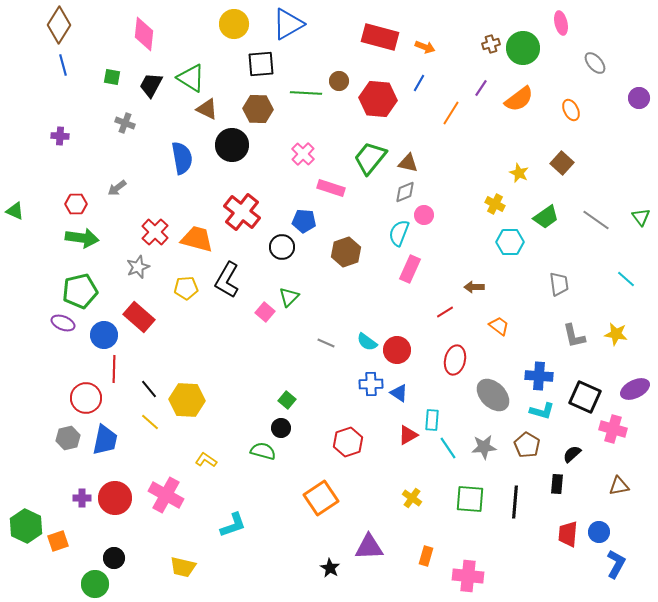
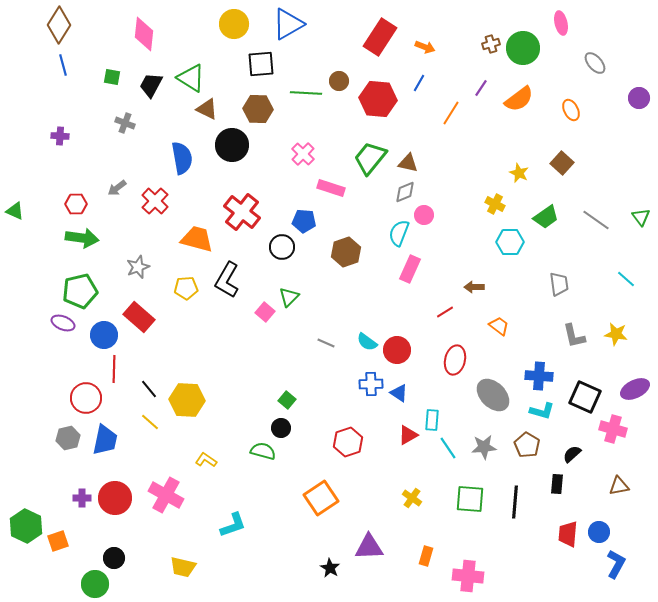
red rectangle at (380, 37): rotated 72 degrees counterclockwise
red cross at (155, 232): moved 31 px up
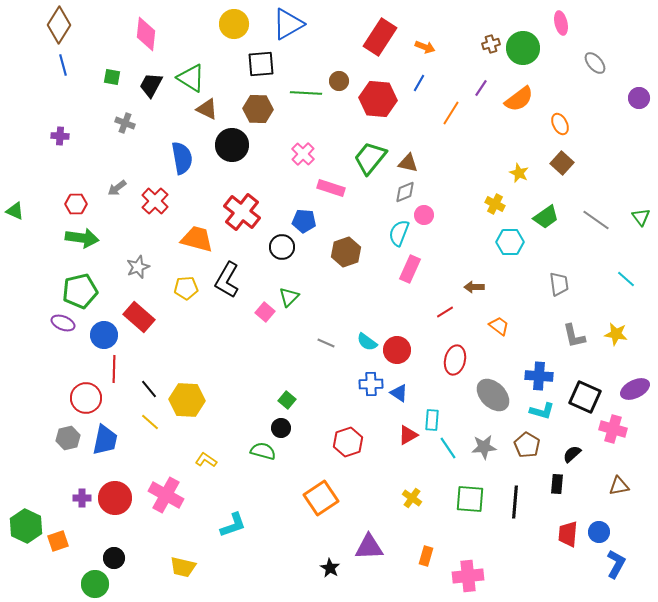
pink diamond at (144, 34): moved 2 px right
orange ellipse at (571, 110): moved 11 px left, 14 px down
pink cross at (468, 576): rotated 12 degrees counterclockwise
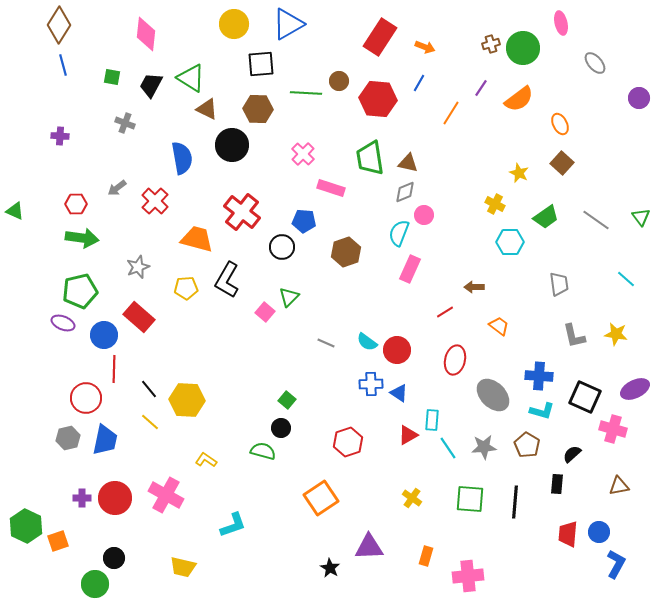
green trapezoid at (370, 158): rotated 48 degrees counterclockwise
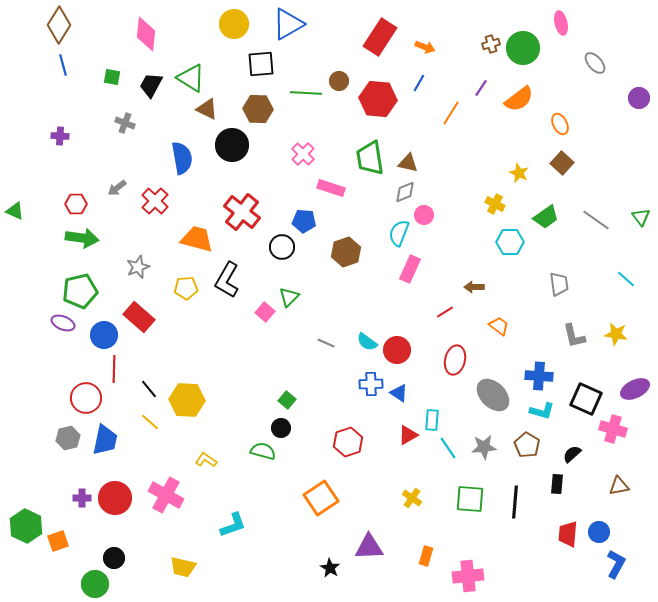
black square at (585, 397): moved 1 px right, 2 px down
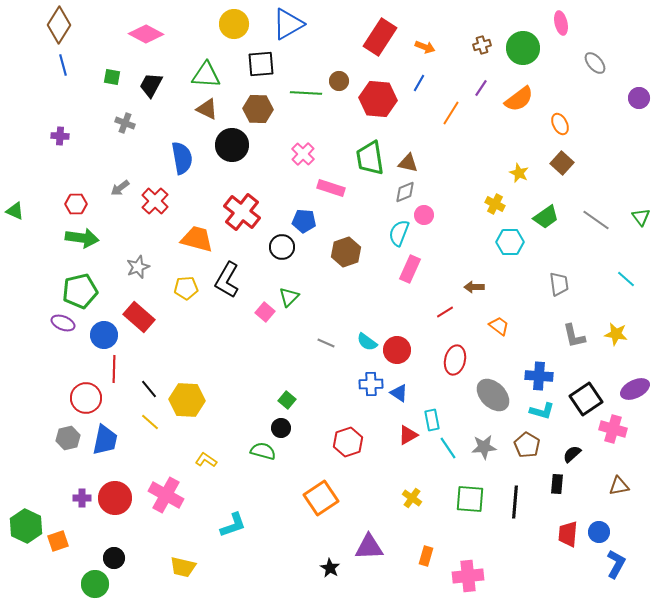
pink diamond at (146, 34): rotated 68 degrees counterclockwise
brown cross at (491, 44): moved 9 px left, 1 px down
green triangle at (191, 78): moved 15 px right, 3 px up; rotated 28 degrees counterclockwise
gray arrow at (117, 188): moved 3 px right
black square at (586, 399): rotated 32 degrees clockwise
cyan rectangle at (432, 420): rotated 15 degrees counterclockwise
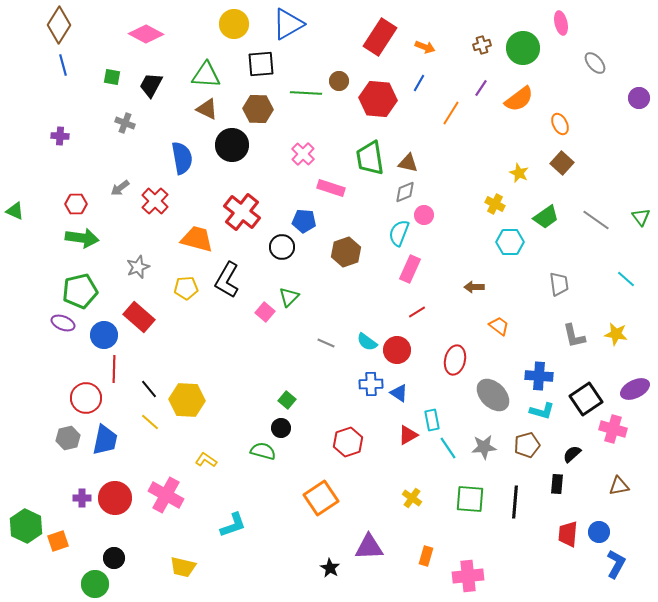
red line at (445, 312): moved 28 px left
brown pentagon at (527, 445): rotated 25 degrees clockwise
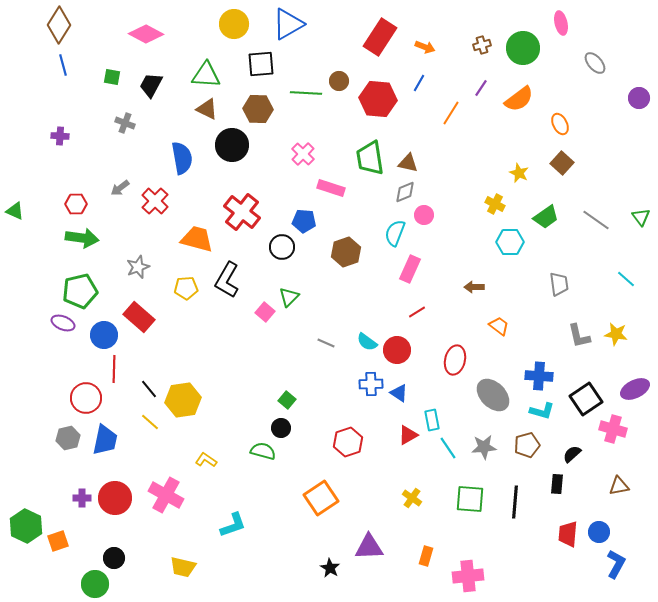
cyan semicircle at (399, 233): moved 4 px left
gray L-shape at (574, 336): moved 5 px right
yellow hexagon at (187, 400): moved 4 px left; rotated 12 degrees counterclockwise
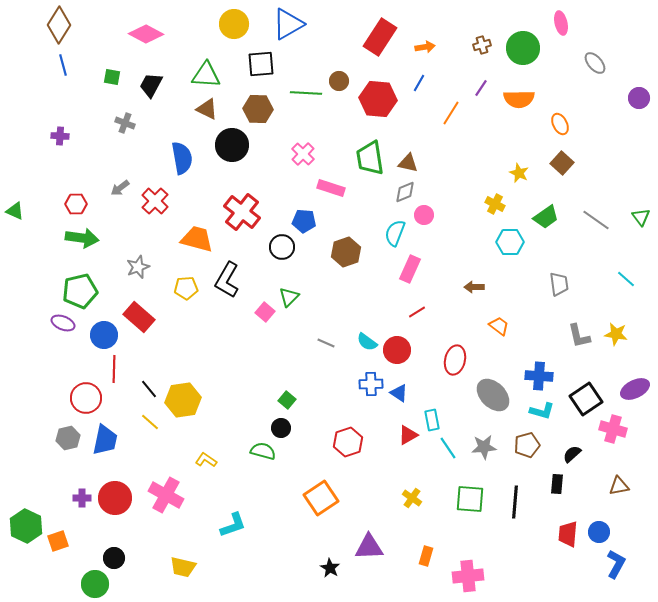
orange arrow at (425, 47): rotated 30 degrees counterclockwise
orange semicircle at (519, 99): rotated 36 degrees clockwise
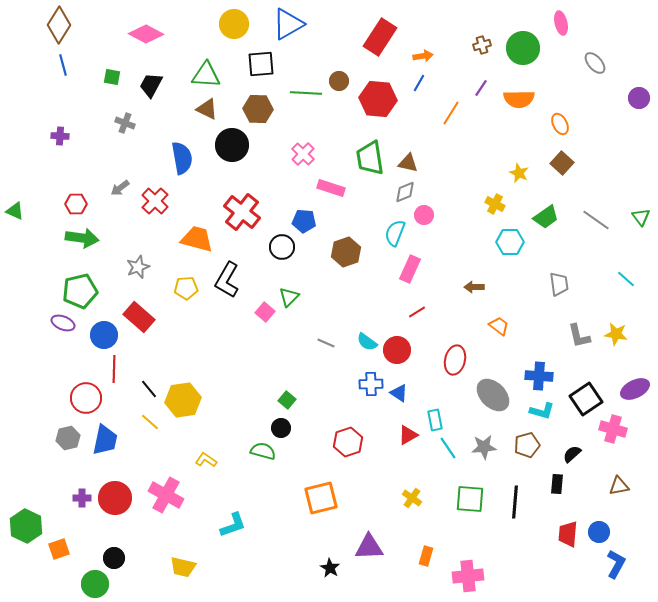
orange arrow at (425, 47): moved 2 px left, 9 px down
cyan rectangle at (432, 420): moved 3 px right
orange square at (321, 498): rotated 20 degrees clockwise
orange square at (58, 541): moved 1 px right, 8 px down
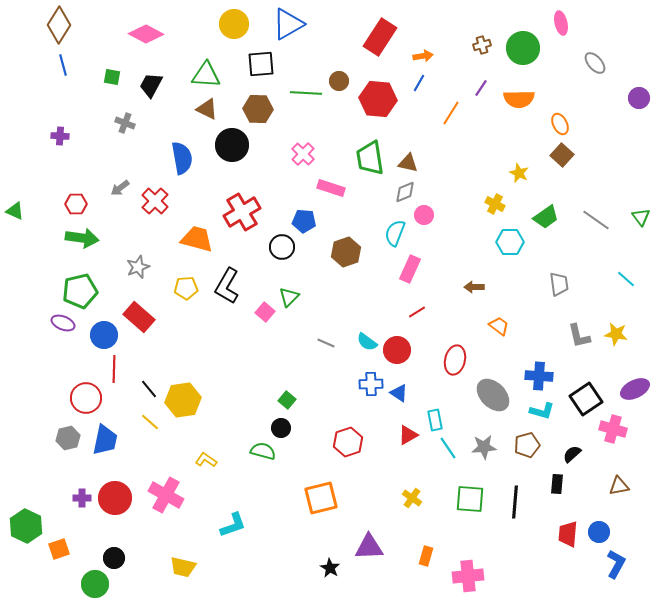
brown square at (562, 163): moved 8 px up
red cross at (242, 212): rotated 21 degrees clockwise
black L-shape at (227, 280): moved 6 px down
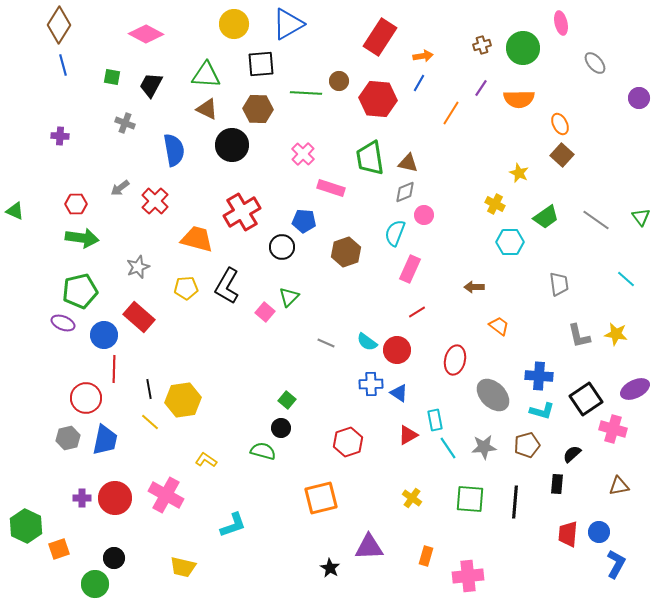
blue semicircle at (182, 158): moved 8 px left, 8 px up
black line at (149, 389): rotated 30 degrees clockwise
